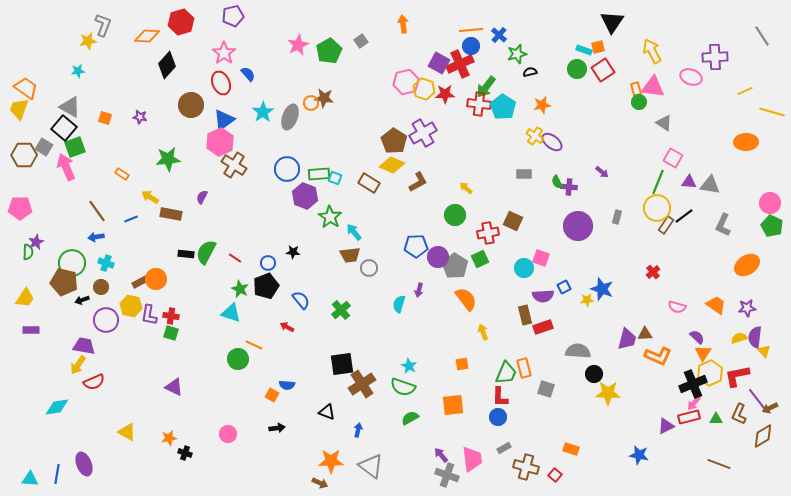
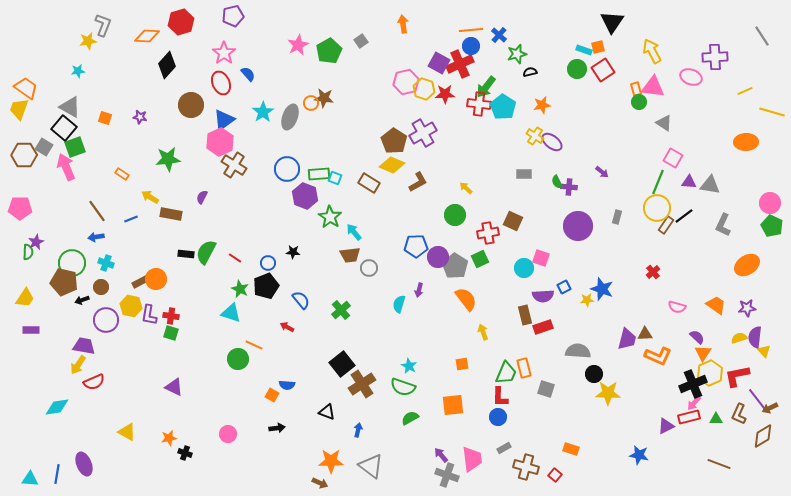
black square at (342, 364): rotated 30 degrees counterclockwise
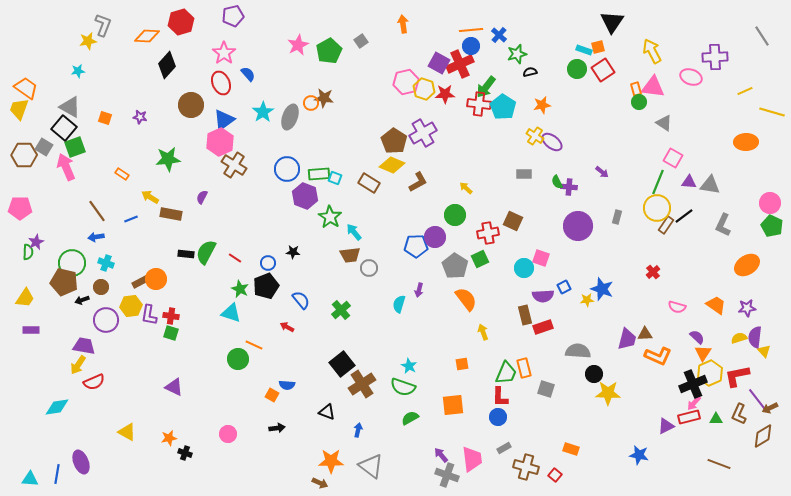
purple circle at (438, 257): moved 3 px left, 20 px up
yellow hexagon at (131, 306): rotated 20 degrees counterclockwise
purple ellipse at (84, 464): moved 3 px left, 2 px up
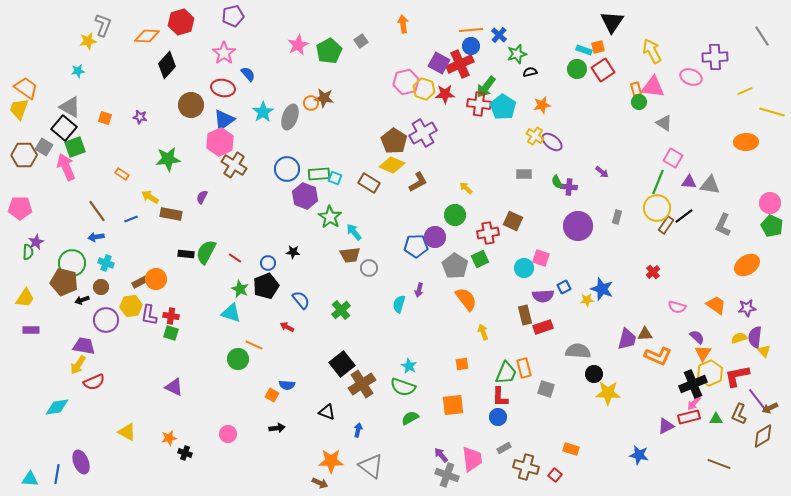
red ellipse at (221, 83): moved 2 px right, 5 px down; rotated 55 degrees counterclockwise
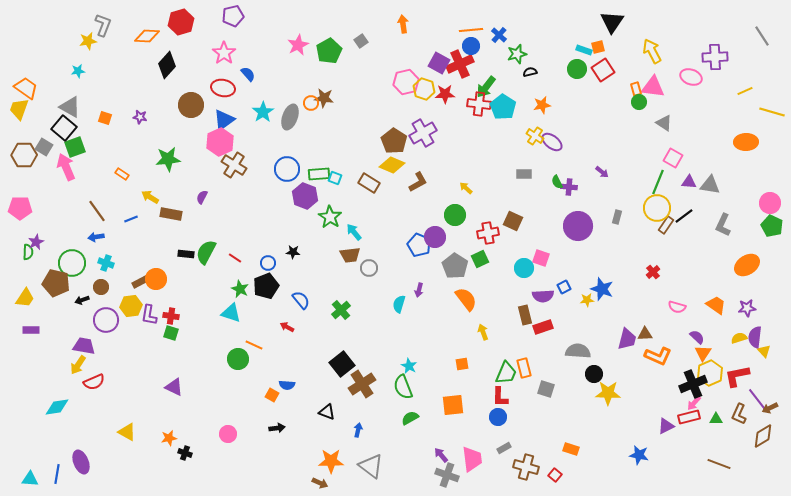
blue pentagon at (416, 246): moved 3 px right, 1 px up; rotated 25 degrees clockwise
brown pentagon at (64, 282): moved 8 px left, 1 px down
green semicircle at (403, 387): rotated 50 degrees clockwise
